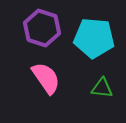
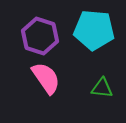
purple hexagon: moved 2 px left, 8 px down
cyan pentagon: moved 8 px up
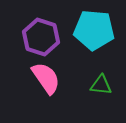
purple hexagon: moved 1 px right, 1 px down
green triangle: moved 1 px left, 3 px up
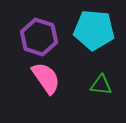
purple hexagon: moved 2 px left
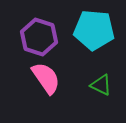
green triangle: rotated 20 degrees clockwise
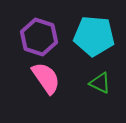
cyan pentagon: moved 6 px down
green triangle: moved 1 px left, 2 px up
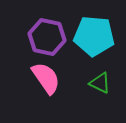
purple hexagon: moved 8 px right; rotated 6 degrees counterclockwise
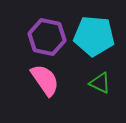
pink semicircle: moved 1 px left, 2 px down
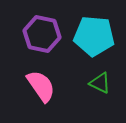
purple hexagon: moved 5 px left, 3 px up
pink semicircle: moved 4 px left, 6 px down
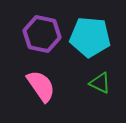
cyan pentagon: moved 4 px left, 1 px down
